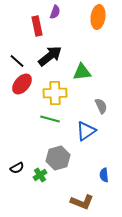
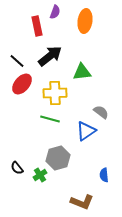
orange ellipse: moved 13 px left, 4 px down
gray semicircle: moved 6 px down; rotated 28 degrees counterclockwise
black semicircle: rotated 80 degrees clockwise
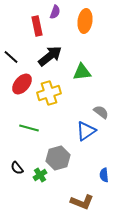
black line: moved 6 px left, 4 px up
yellow cross: moved 6 px left; rotated 15 degrees counterclockwise
green line: moved 21 px left, 9 px down
